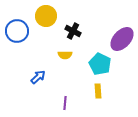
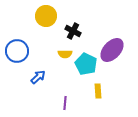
blue circle: moved 20 px down
purple ellipse: moved 10 px left, 11 px down
yellow semicircle: moved 1 px up
cyan pentagon: moved 14 px left
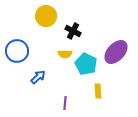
purple ellipse: moved 4 px right, 2 px down
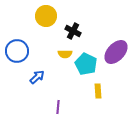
blue arrow: moved 1 px left
purple line: moved 7 px left, 4 px down
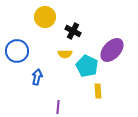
yellow circle: moved 1 px left, 1 px down
purple ellipse: moved 4 px left, 2 px up
cyan pentagon: moved 1 px right, 2 px down
blue arrow: rotated 35 degrees counterclockwise
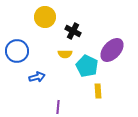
blue arrow: rotated 63 degrees clockwise
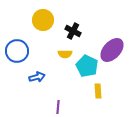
yellow circle: moved 2 px left, 3 px down
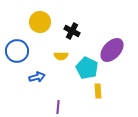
yellow circle: moved 3 px left, 2 px down
black cross: moved 1 px left
yellow semicircle: moved 4 px left, 2 px down
cyan pentagon: moved 2 px down
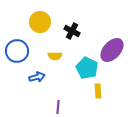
yellow semicircle: moved 6 px left
